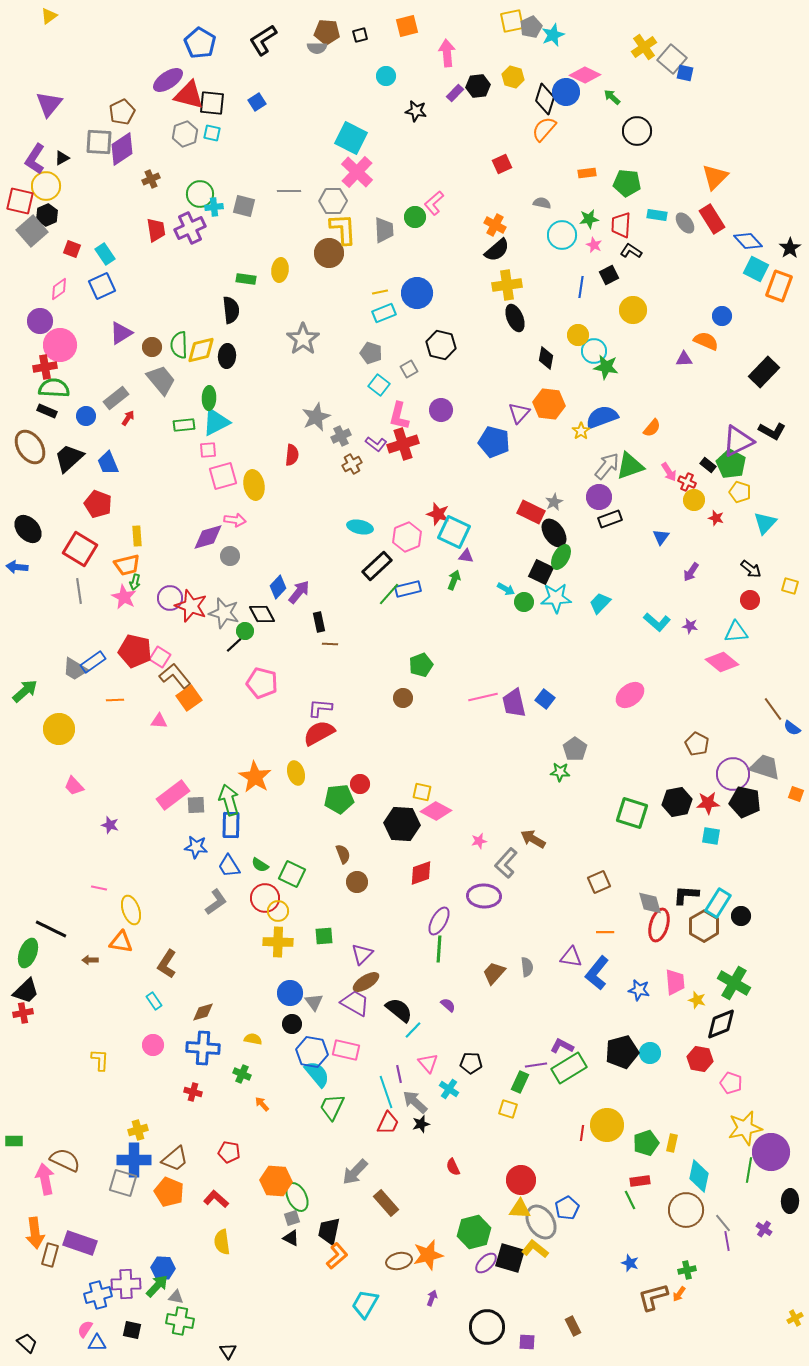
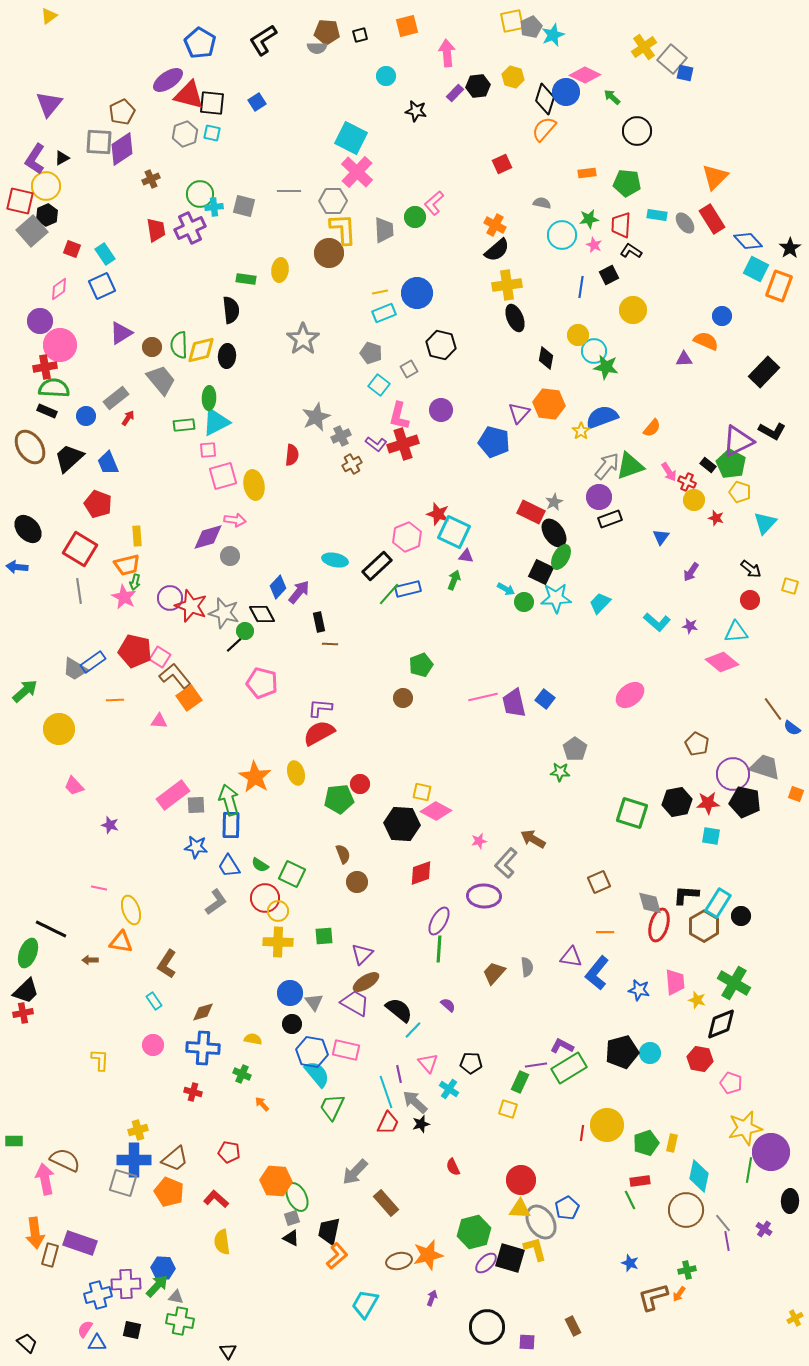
cyan ellipse at (360, 527): moved 25 px left, 33 px down
yellow L-shape at (535, 1249): rotated 36 degrees clockwise
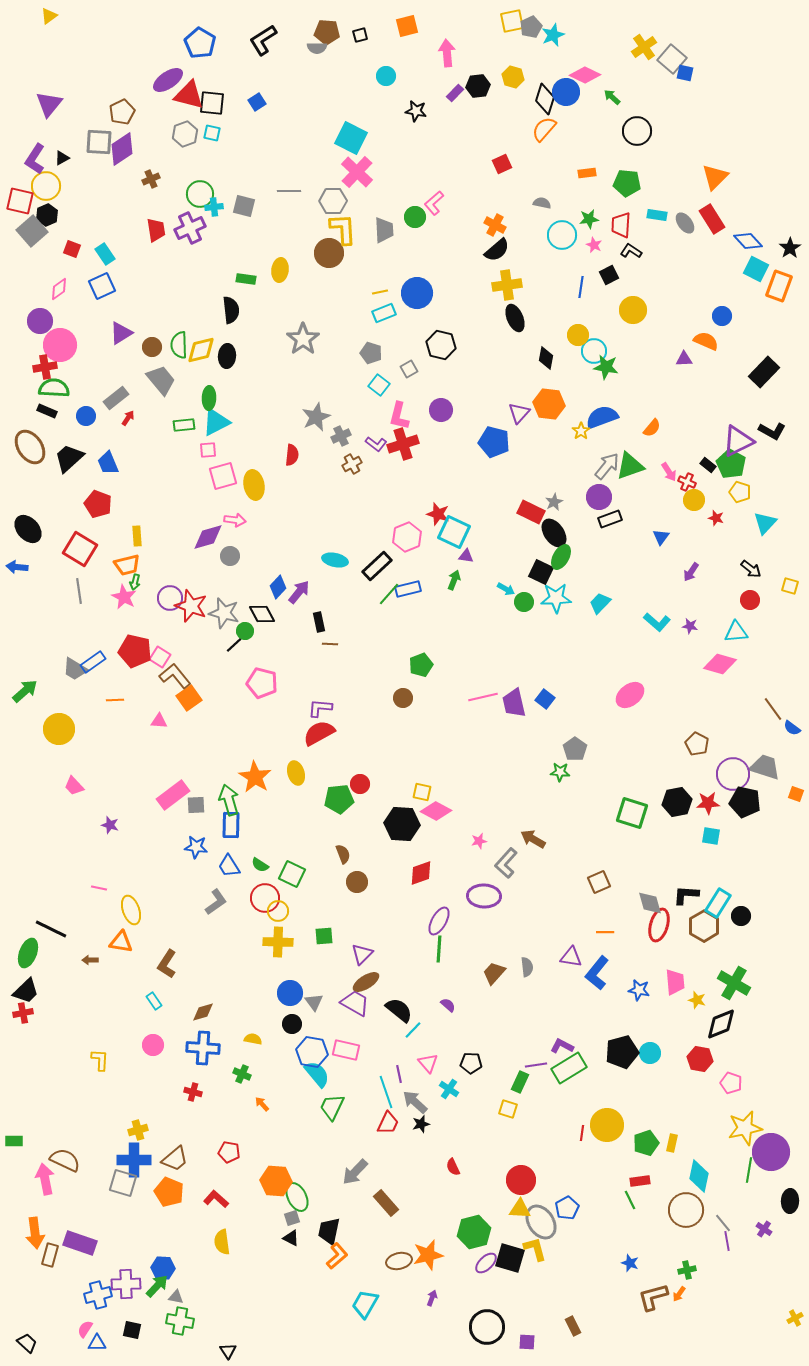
pink diamond at (722, 662): moved 2 px left, 2 px down; rotated 24 degrees counterclockwise
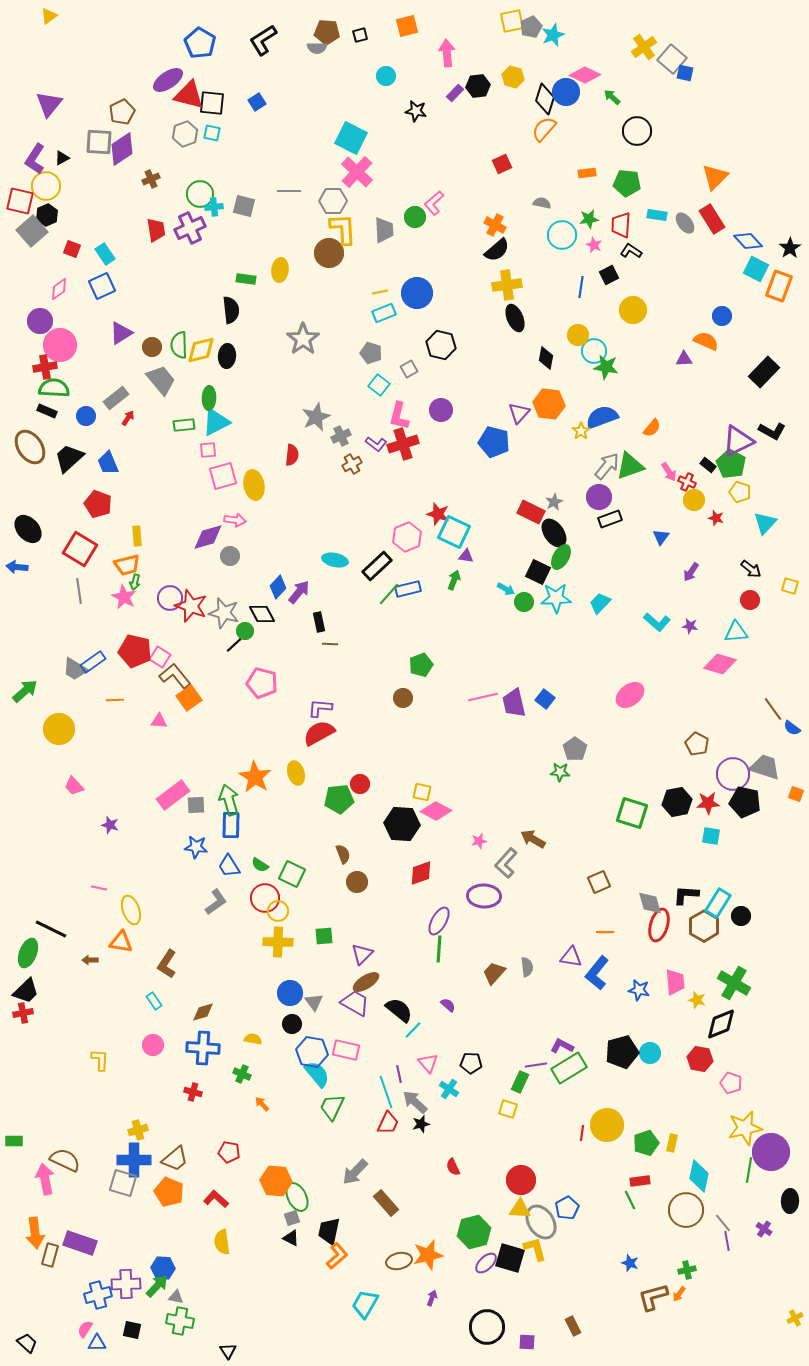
black square at (541, 572): moved 3 px left
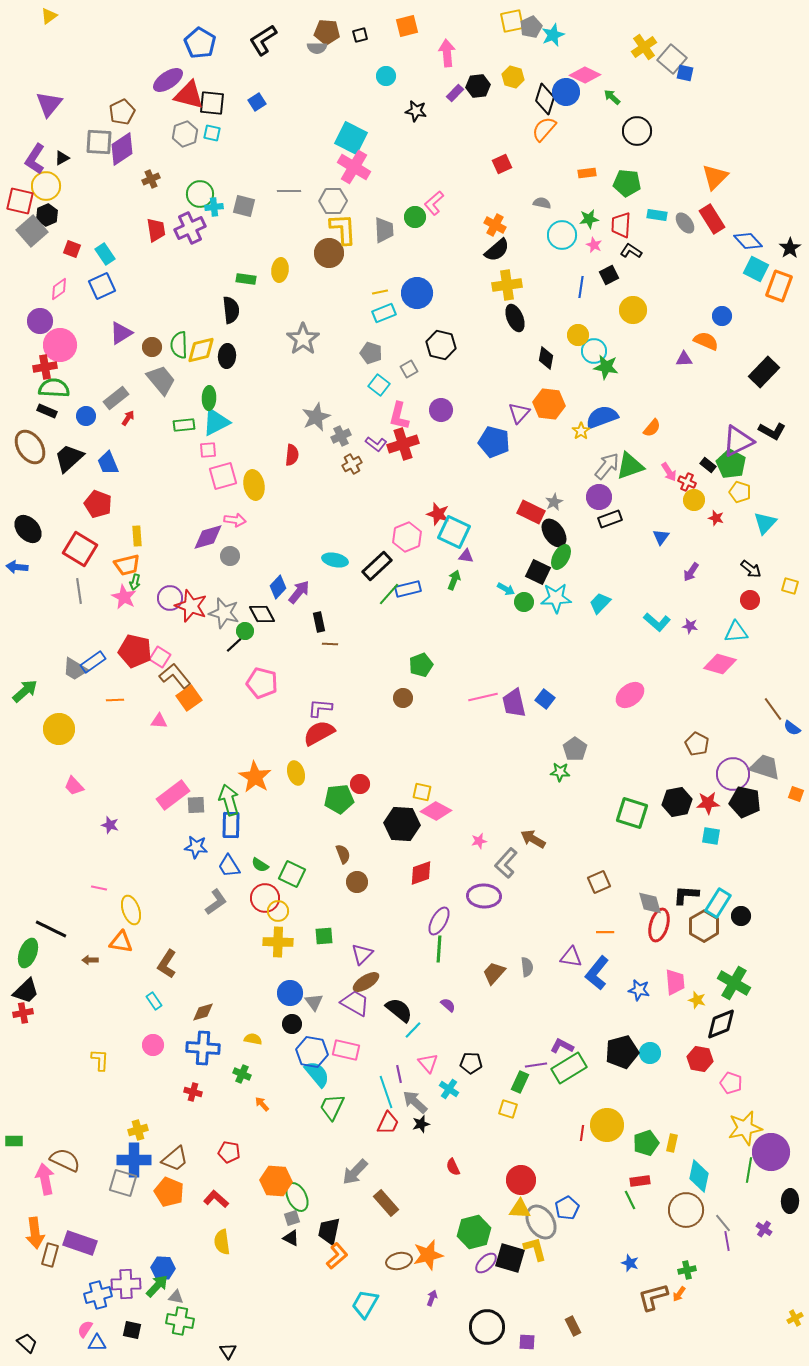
pink cross at (357, 172): moved 3 px left, 5 px up; rotated 12 degrees counterclockwise
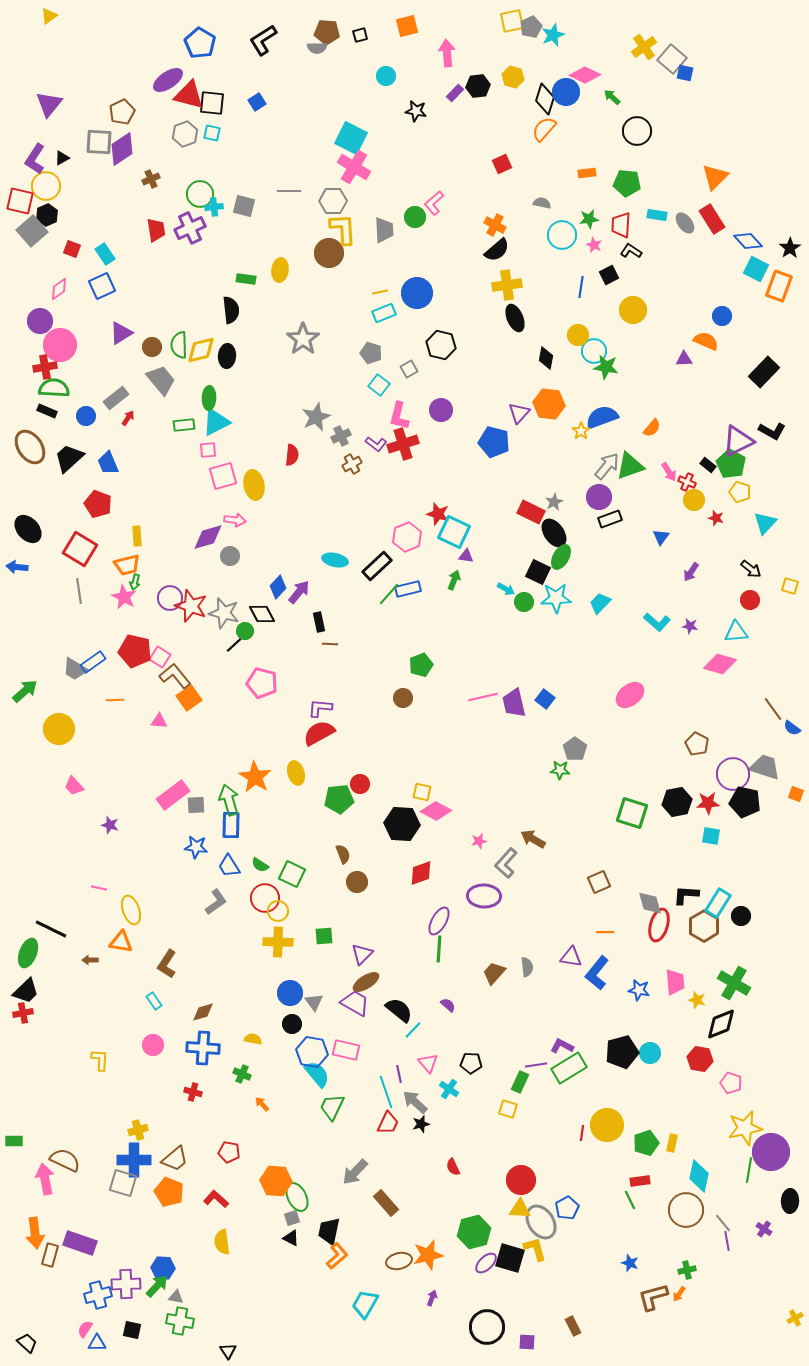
green star at (560, 772): moved 2 px up
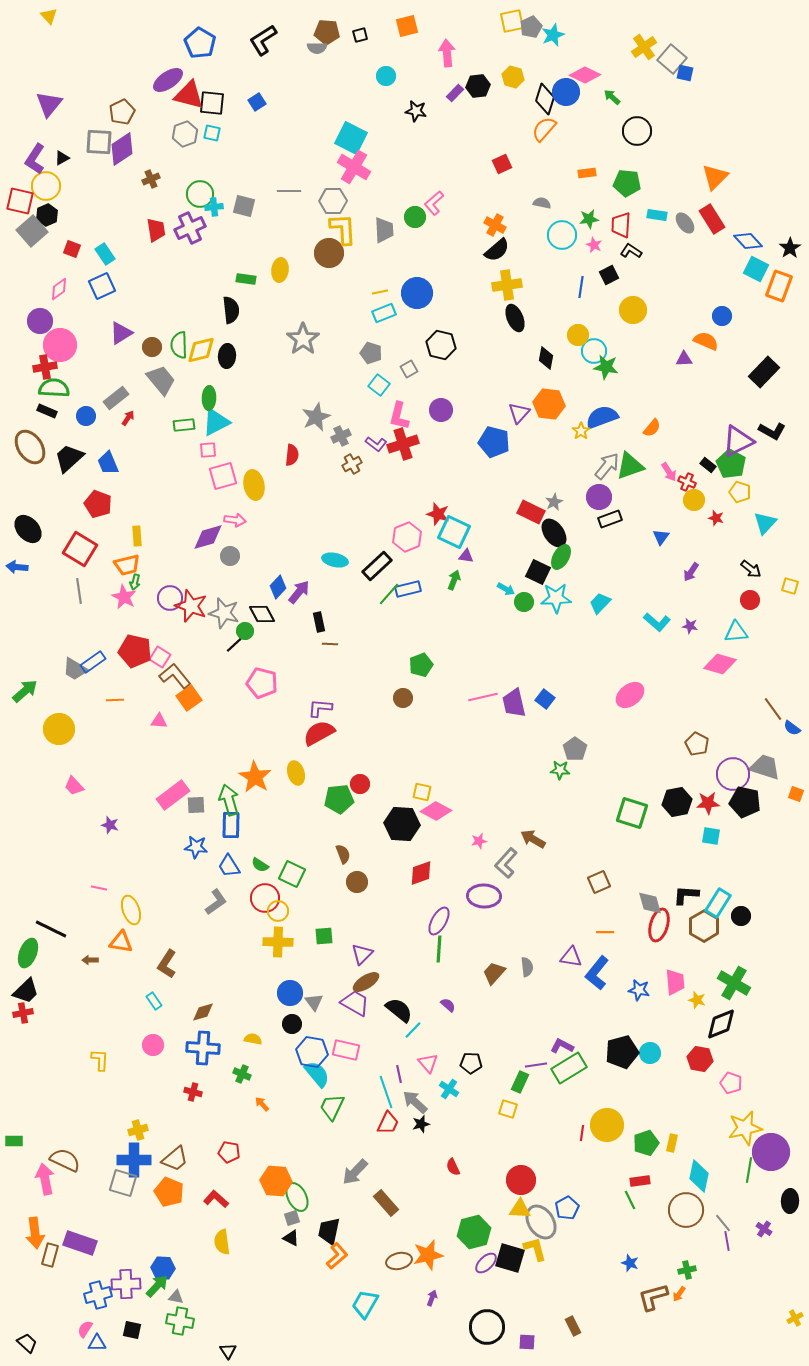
yellow triangle at (49, 16): rotated 36 degrees counterclockwise
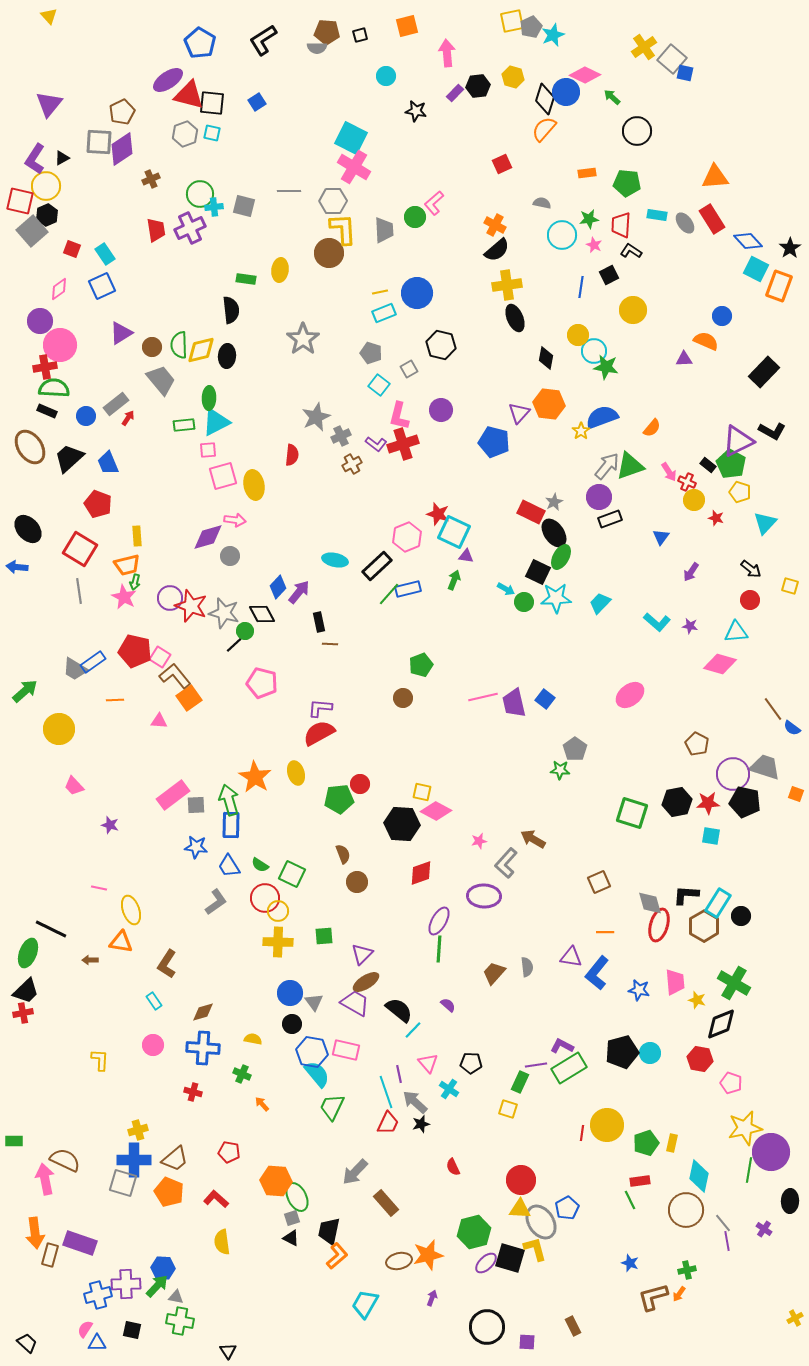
orange triangle at (715, 177): rotated 40 degrees clockwise
gray rectangle at (116, 398): moved 6 px down
